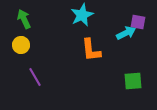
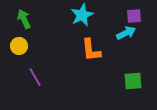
purple square: moved 4 px left, 6 px up; rotated 14 degrees counterclockwise
yellow circle: moved 2 px left, 1 px down
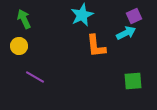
purple square: rotated 21 degrees counterclockwise
orange L-shape: moved 5 px right, 4 px up
purple line: rotated 30 degrees counterclockwise
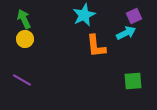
cyan star: moved 2 px right
yellow circle: moved 6 px right, 7 px up
purple line: moved 13 px left, 3 px down
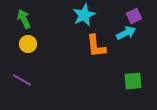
yellow circle: moved 3 px right, 5 px down
